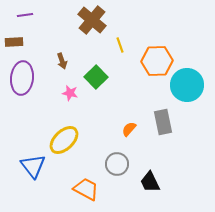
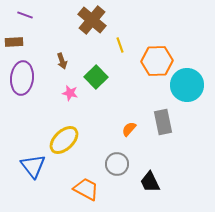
purple line: rotated 28 degrees clockwise
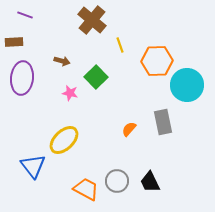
brown arrow: rotated 56 degrees counterclockwise
gray circle: moved 17 px down
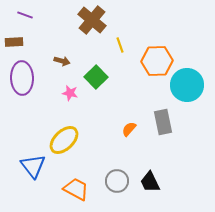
purple ellipse: rotated 8 degrees counterclockwise
orange trapezoid: moved 10 px left
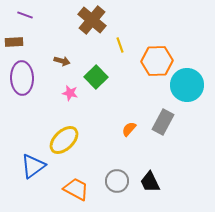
gray rectangle: rotated 40 degrees clockwise
blue triangle: rotated 32 degrees clockwise
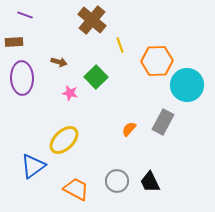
brown arrow: moved 3 px left, 1 px down
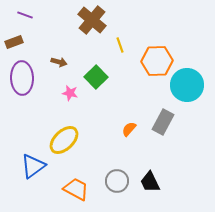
brown rectangle: rotated 18 degrees counterclockwise
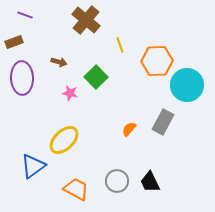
brown cross: moved 6 px left
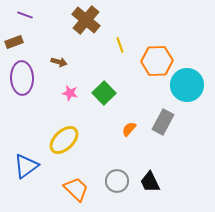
green square: moved 8 px right, 16 px down
blue triangle: moved 7 px left
orange trapezoid: rotated 16 degrees clockwise
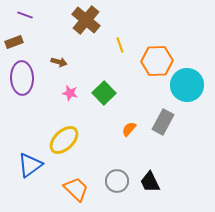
blue triangle: moved 4 px right, 1 px up
